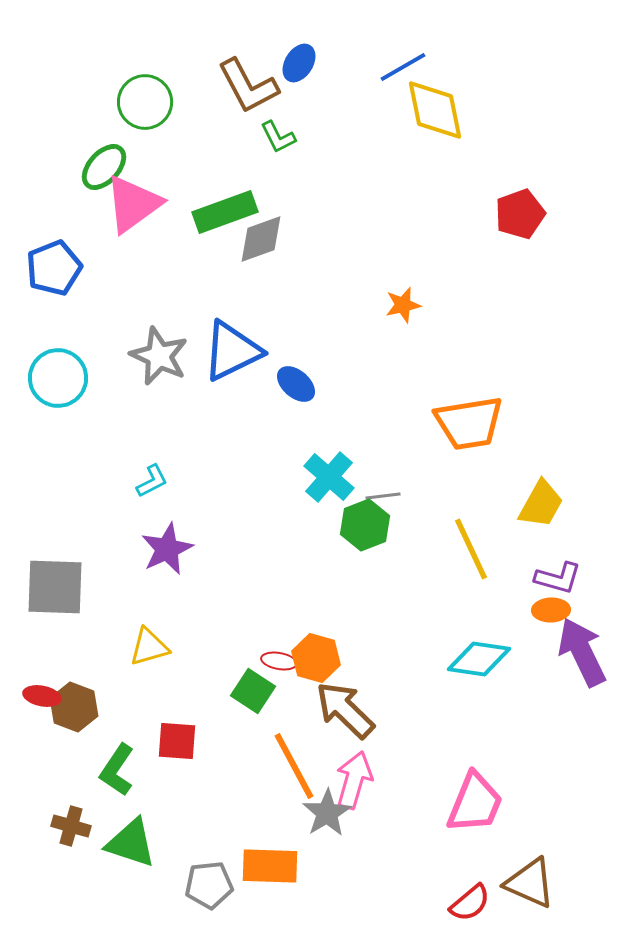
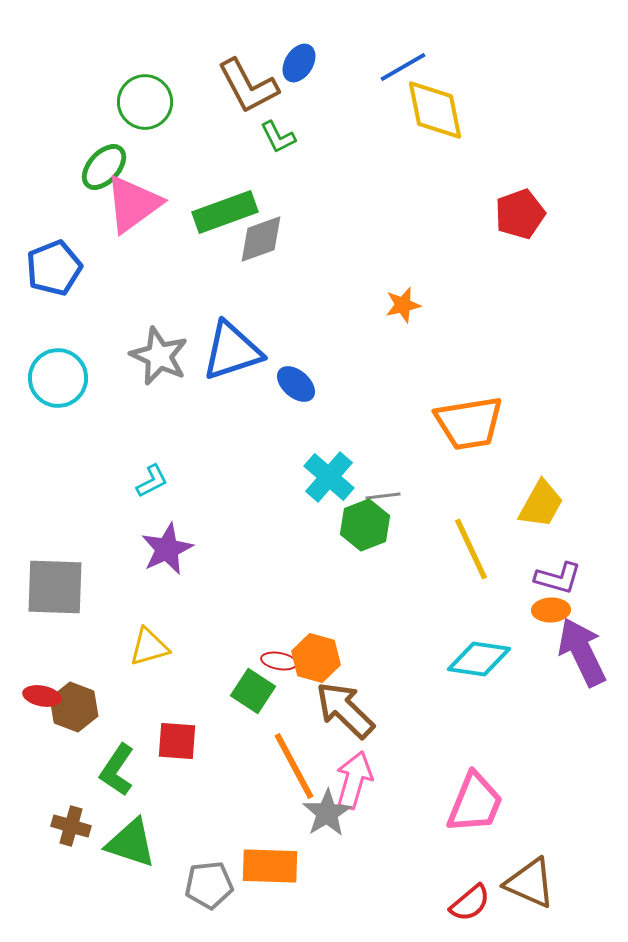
blue triangle at (232, 351): rotated 8 degrees clockwise
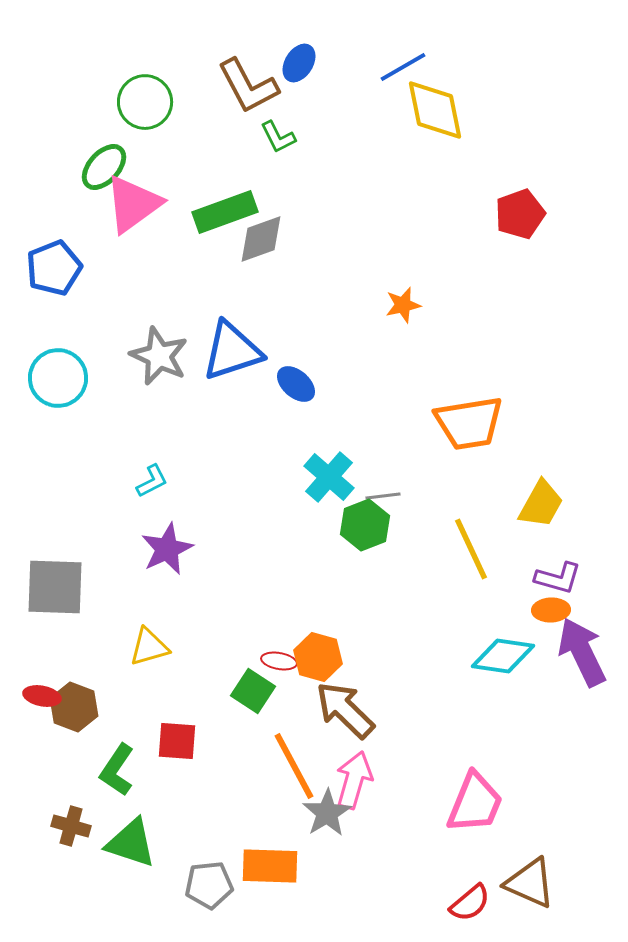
orange hexagon at (316, 658): moved 2 px right, 1 px up
cyan diamond at (479, 659): moved 24 px right, 3 px up
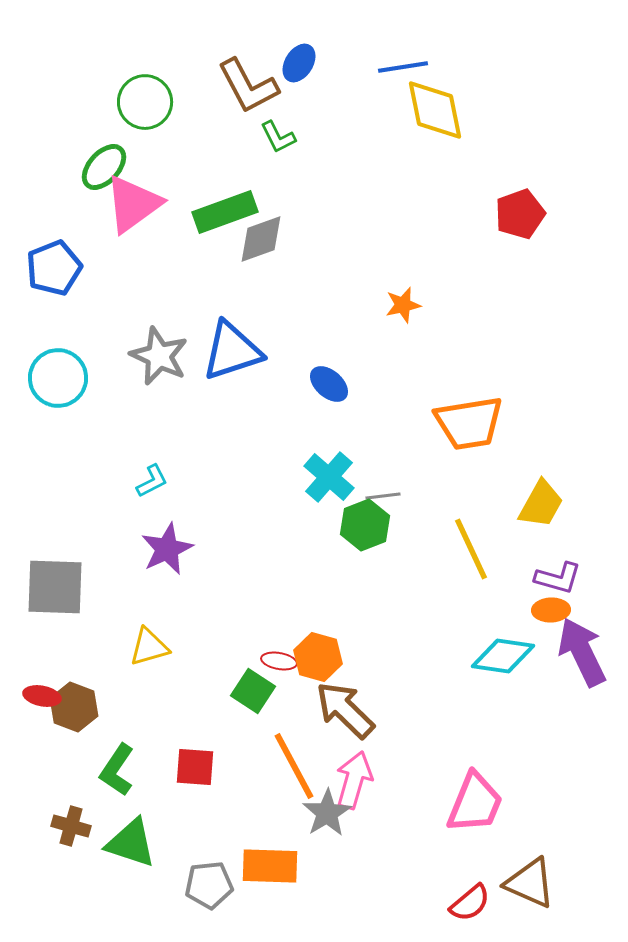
blue line at (403, 67): rotated 21 degrees clockwise
blue ellipse at (296, 384): moved 33 px right
red square at (177, 741): moved 18 px right, 26 px down
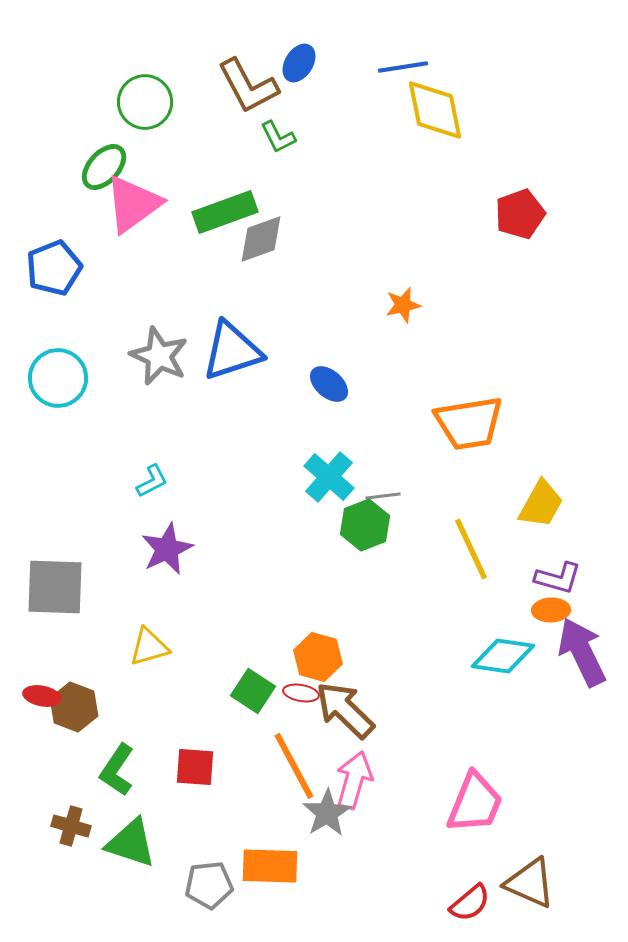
red ellipse at (279, 661): moved 22 px right, 32 px down
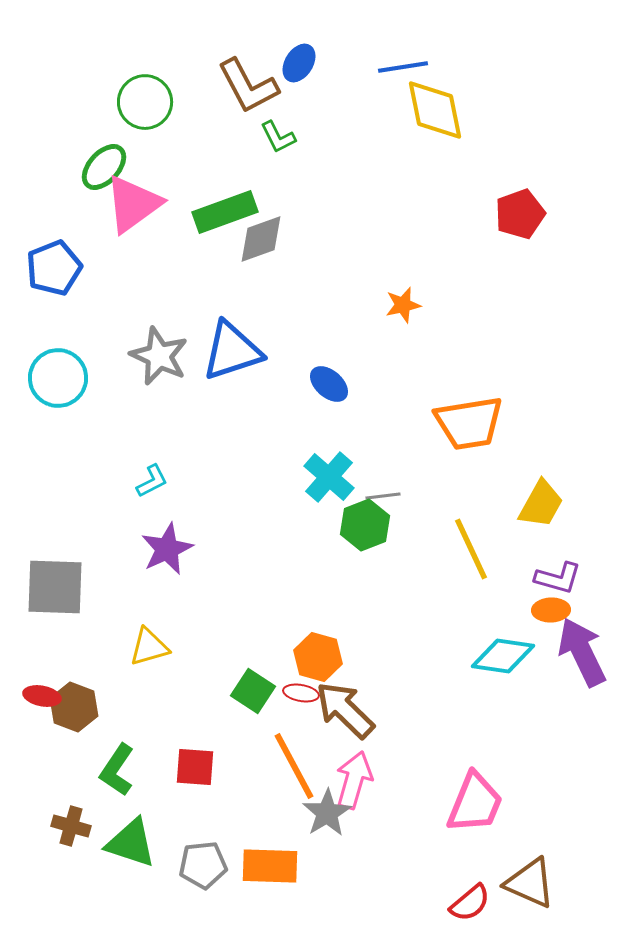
gray pentagon at (209, 885): moved 6 px left, 20 px up
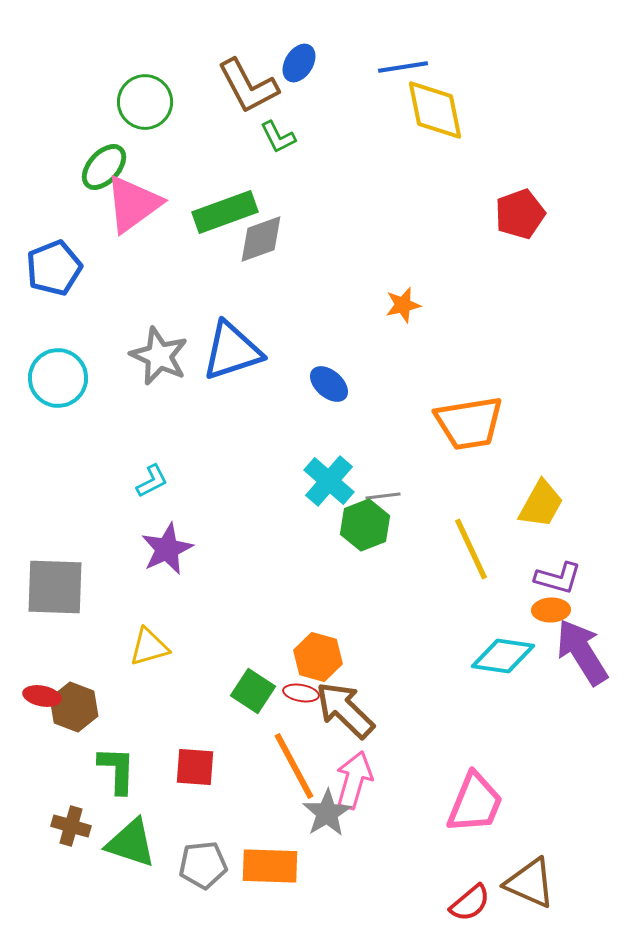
cyan cross at (329, 477): moved 4 px down
purple arrow at (582, 652): rotated 6 degrees counterclockwise
green L-shape at (117, 770): rotated 148 degrees clockwise
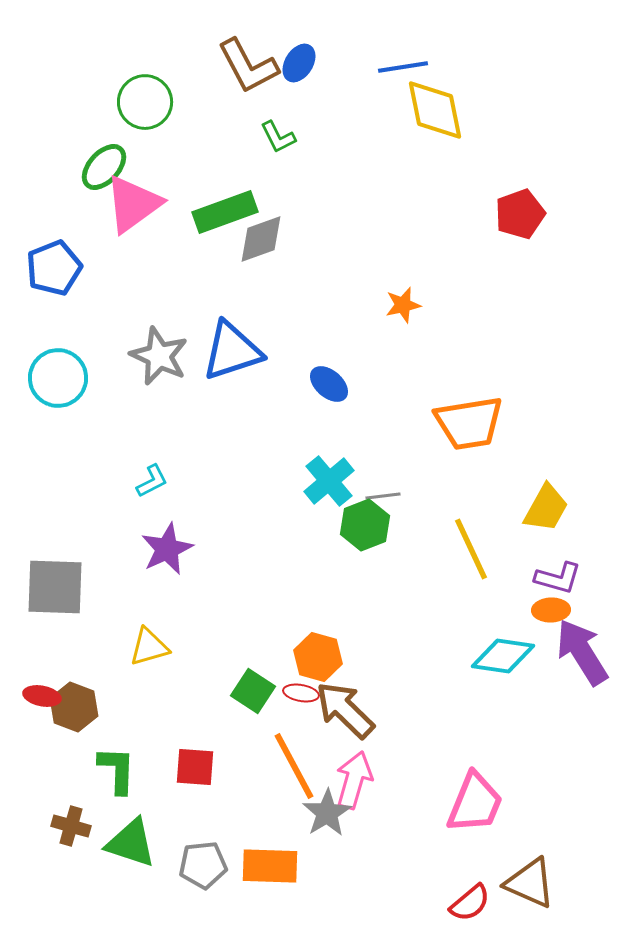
brown L-shape at (248, 86): moved 20 px up
cyan cross at (329, 481): rotated 9 degrees clockwise
yellow trapezoid at (541, 504): moved 5 px right, 4 px down
